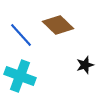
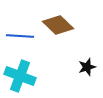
blue line: moved 1 px left, 1 px down; rotated 44 degrees counterclockwise
black star: moved 2 px right, 2 px down
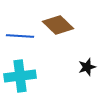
cyan cross: rotated 28 degrees counterclockwise
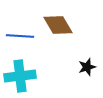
brown diamond: rotated 16 degrees clockwise
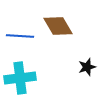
brown diamond: moved 1 px down
cyan cross: moved 2 px down
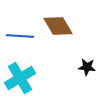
black star: rotated 24 degrees clockwise
cyan cross: rotated 24 degrees counterclockwise
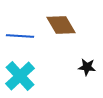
brown diamond: moved 3 px right, 1 px up
cyan cross: moved 2 px up; rotated 12 degrees counterclockwise
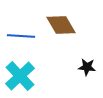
blue line: moved 1 px right
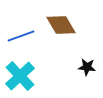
blue line: rotated 24 degrees counterclockwise
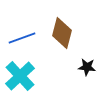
brown diamond: moved 1 px right, 8 px down; rotated 44 degrees clockwise
blue line: moved 1 px right, 2 px down
